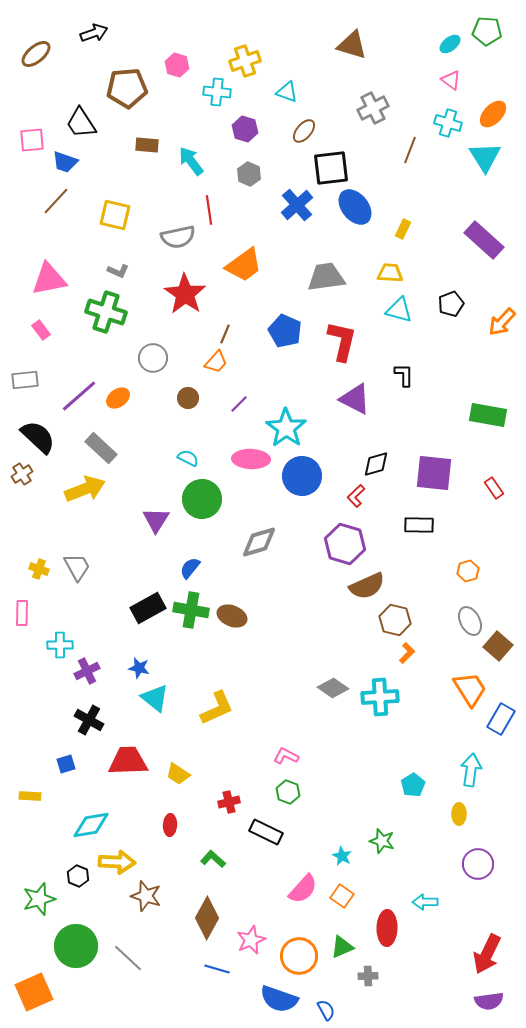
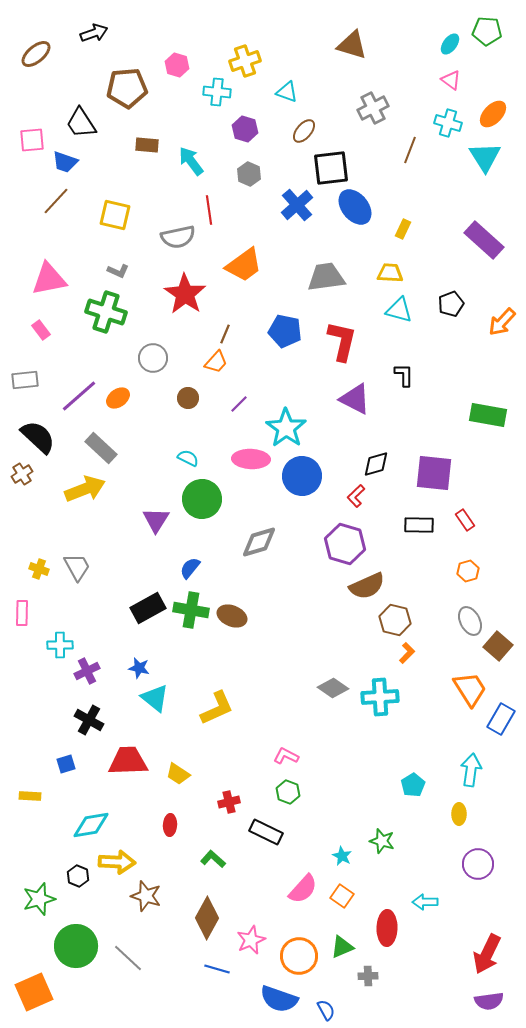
cyan ellipse at (450, 44): rotated 15 degrees counterclockwise
blue pentagon at (285, 331): rotated 12 degrees counterclockwise
red rectangle at (494, 488): moved 29 px left, 32 px down
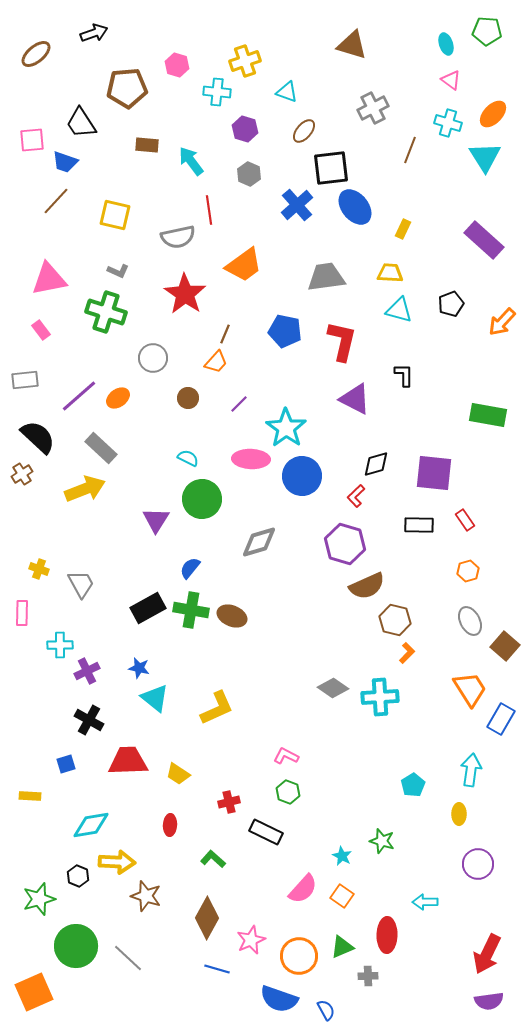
cyan ellipse at (450, 44): moved 4 px left; rotated 55 degrees counterclockwise
gray trapezoid at (77, 567): moved 4 px right, 17 px down
brown square at (498, 646): moved 7 px right
red ellipse at (387, 928): moved 7 px down
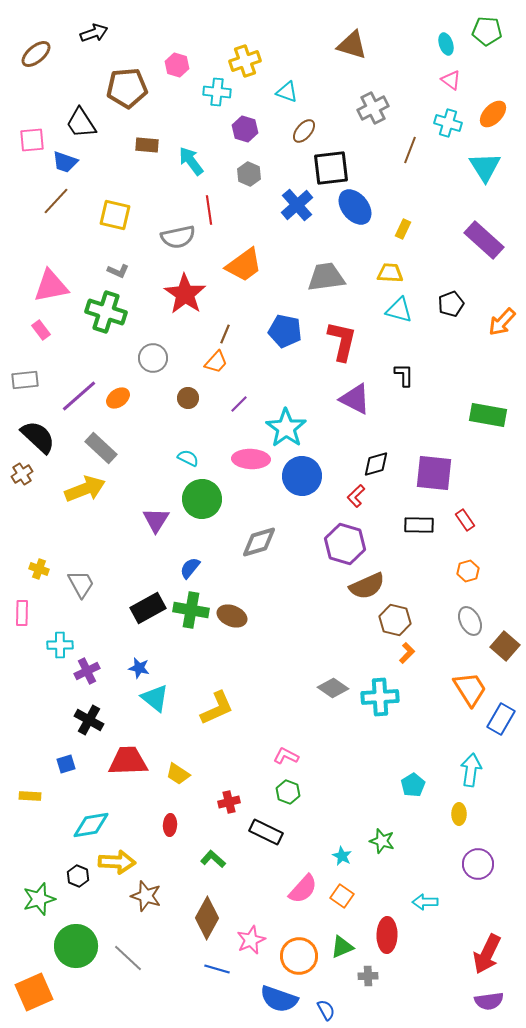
cyan triangle at (485, 157): moved 10 px down
pink triangle at (49, 279): moved 2 px right, 7 px down
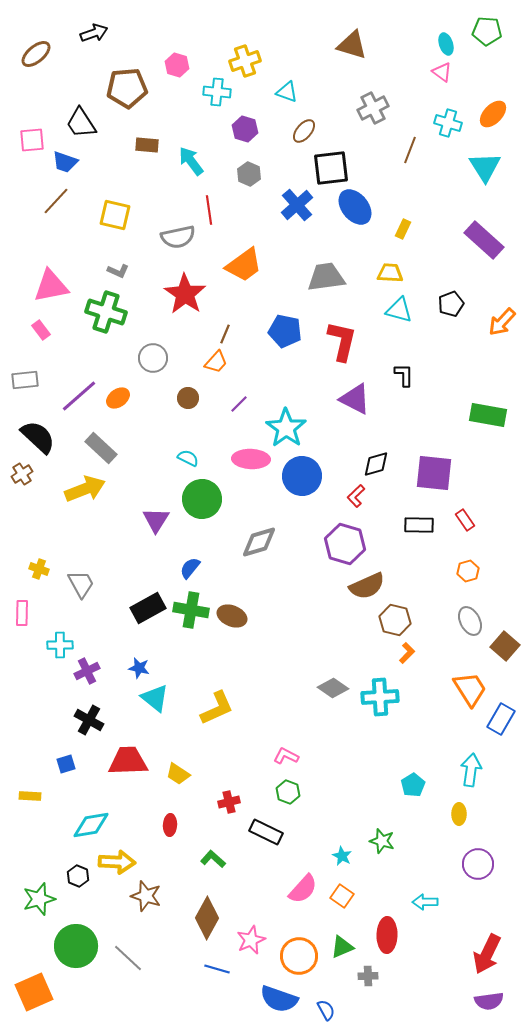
pink triangle at (451, 80): moved 9 px left, 8 px up
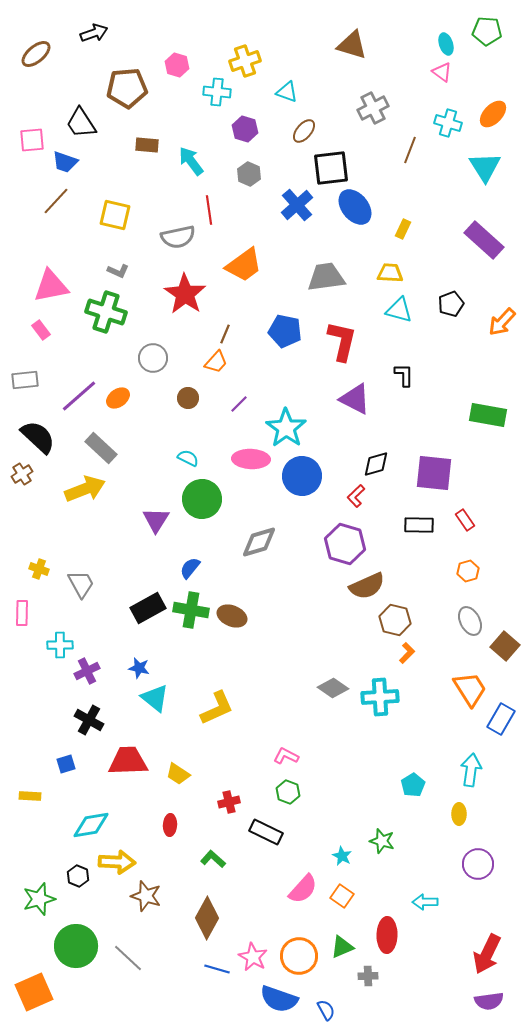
pink star at (251, 940): moved 2 px right, 17 px down; rotated 20 degrees counterclockwise
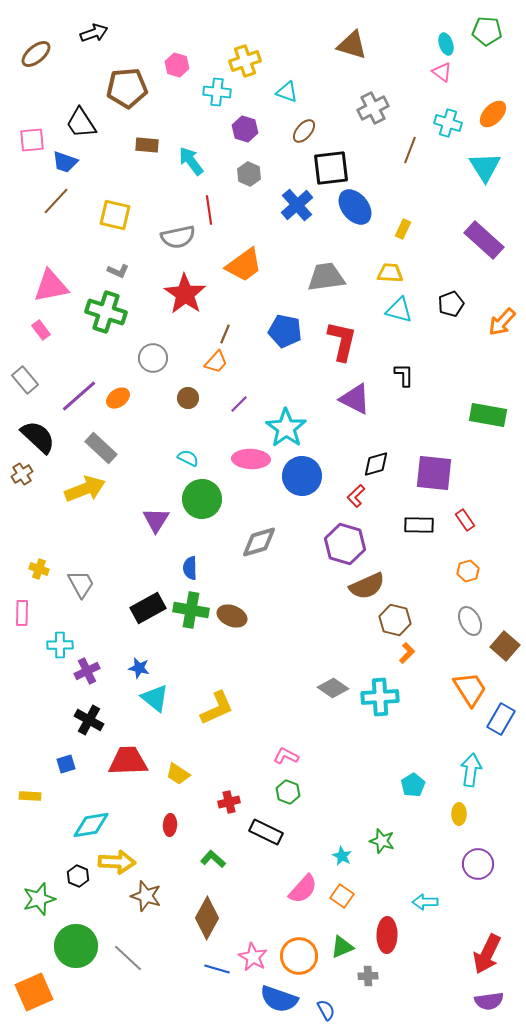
gray rectangle at (25, 380): rotated 56 degrees clockwise
blue semicircle at (190, 568): rotated 40 degrees counterclockwise
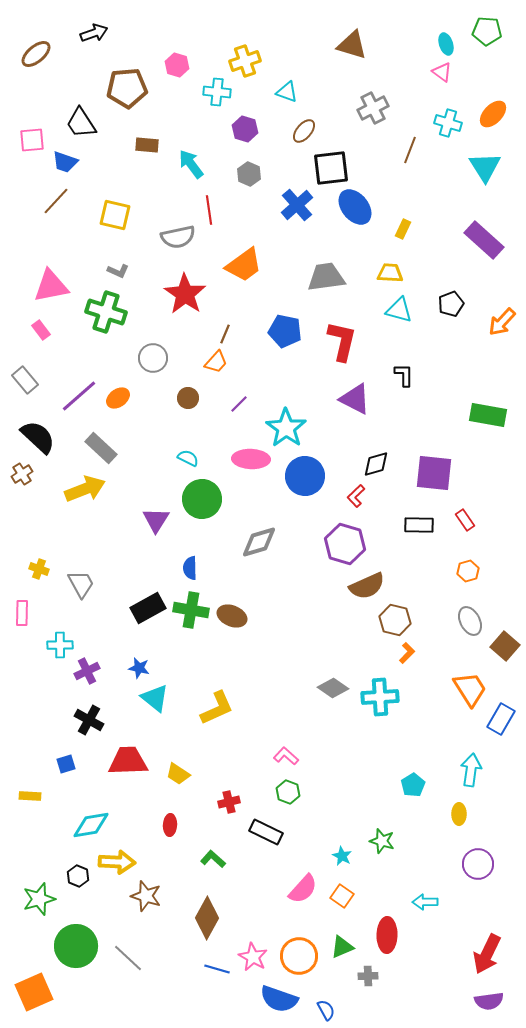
cyan arrow at (191, 161): moved 3 px down
blue circle at (302, 476): moved 3 px right
pink L-shape at (286, 756): rotated 15 degrees clockwise
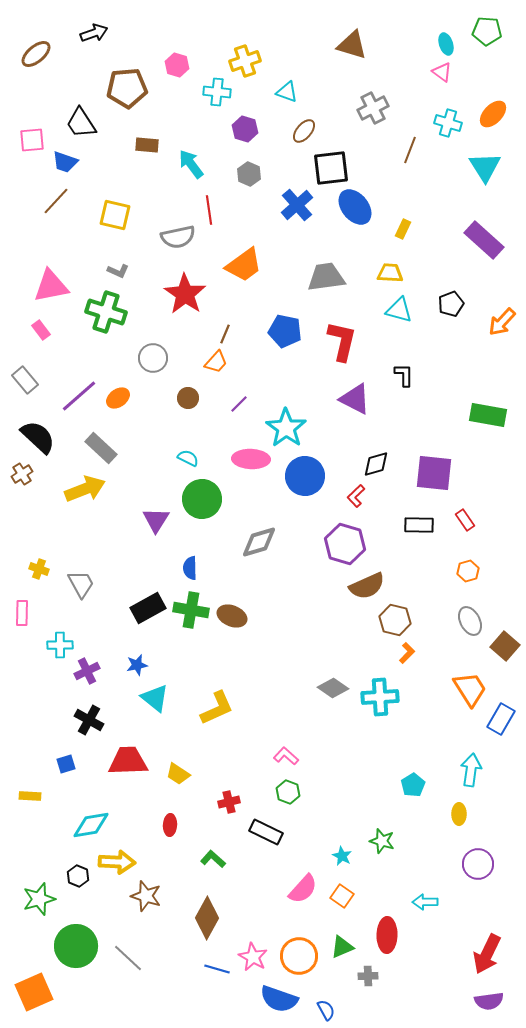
blue star at (139, 668): moved 2 px left, 3 px up; rotated 25 degrees counterclockwise
